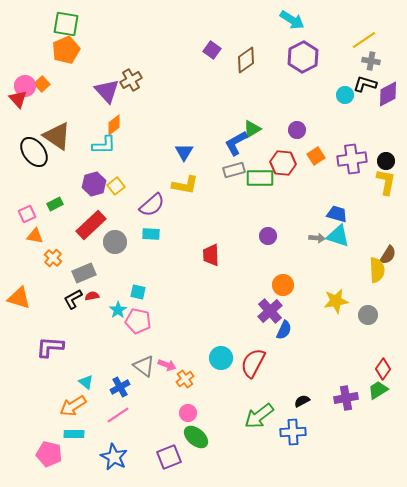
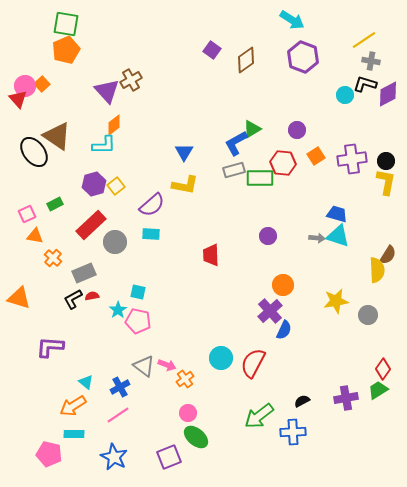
purple hexagon at (303, 57): rotated 12 degrees counterclockwise
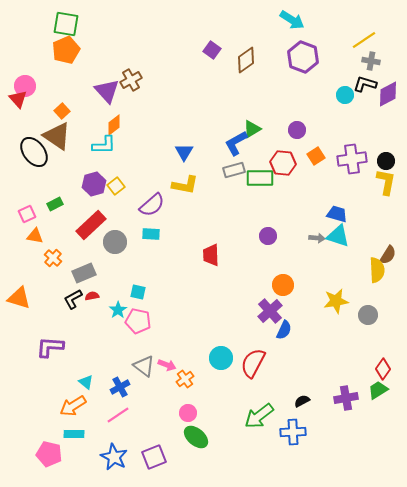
orange square at (42, 84): moved 20 px right, 27 px down
purple square at (169, 457): moved 15 px left
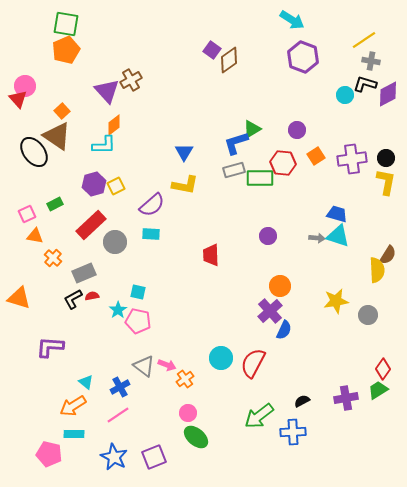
brown diamond at (246, 60): moved 17 px left
blue L-shape at (236, 143): rotated 12 degrees clockwise
black circle at (386, 161): moved 3 px up
yellow square at (116, 186): rotated 12 degrees clockwise
orange circle at (283, 285): moved 3 px left, 1 px down
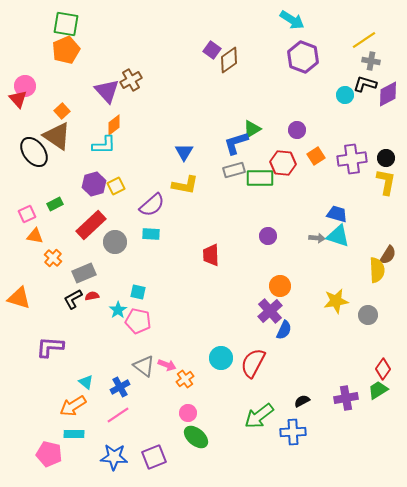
blue star at (114, 457): rotated 24 degrees counterclockwise
